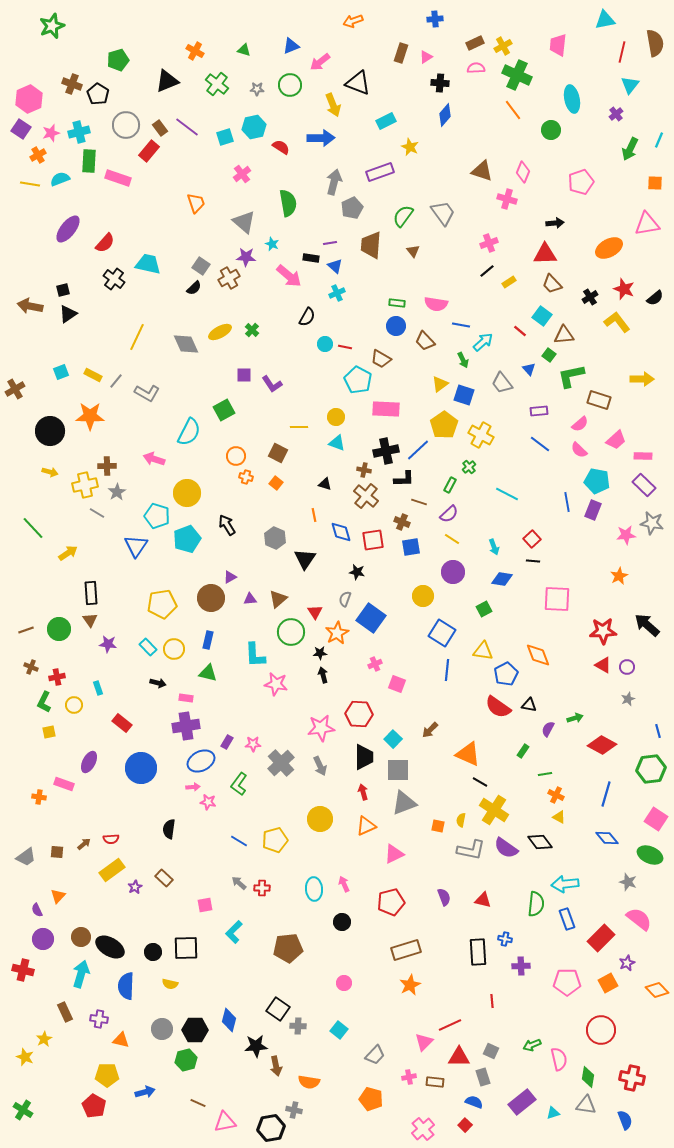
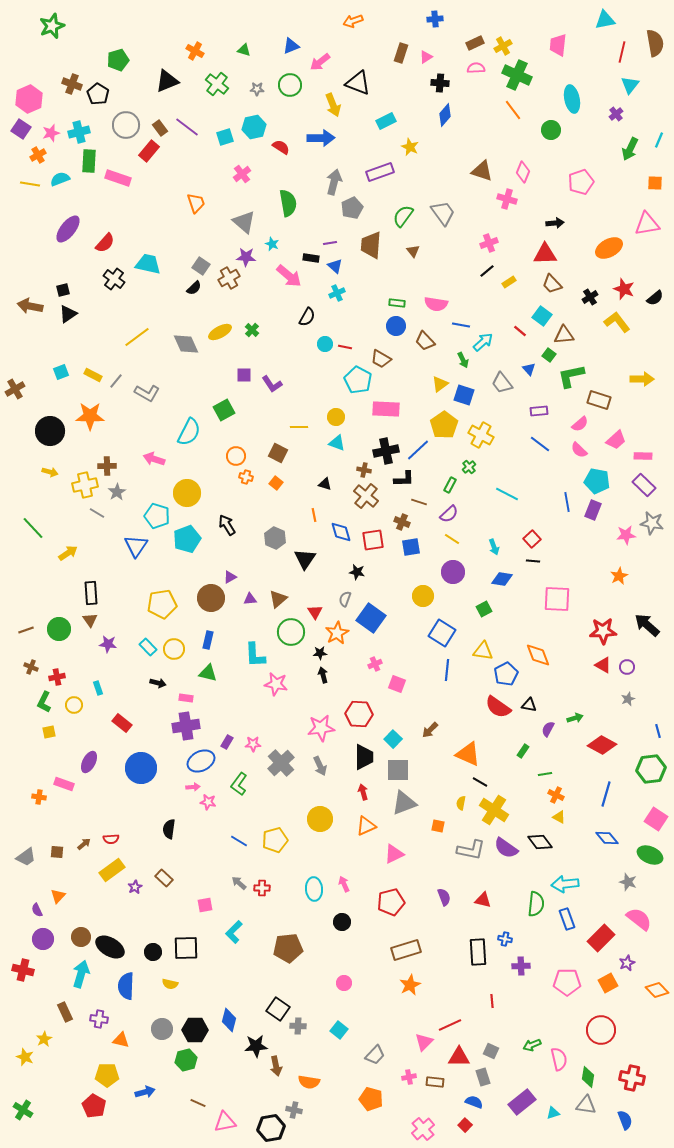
yellow line at (137, 337): rotated 28 degrees clockwise
yellow semicircle at (461, 820): moved 17 px up
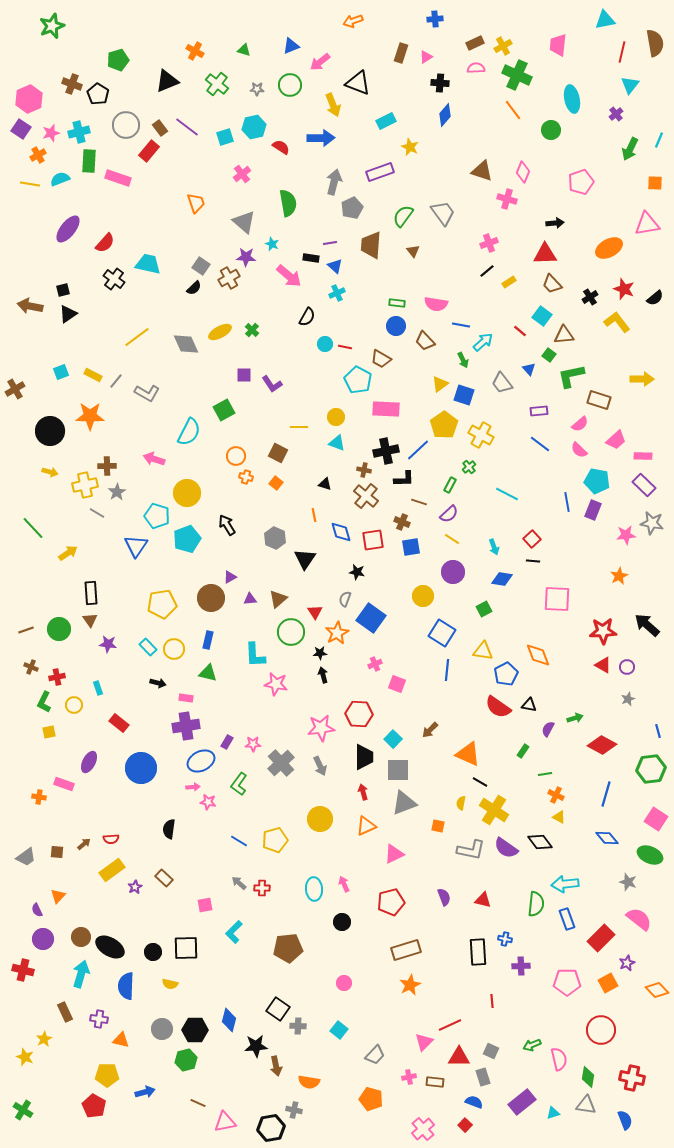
red rectangle at (122, 723): moved 3 px left
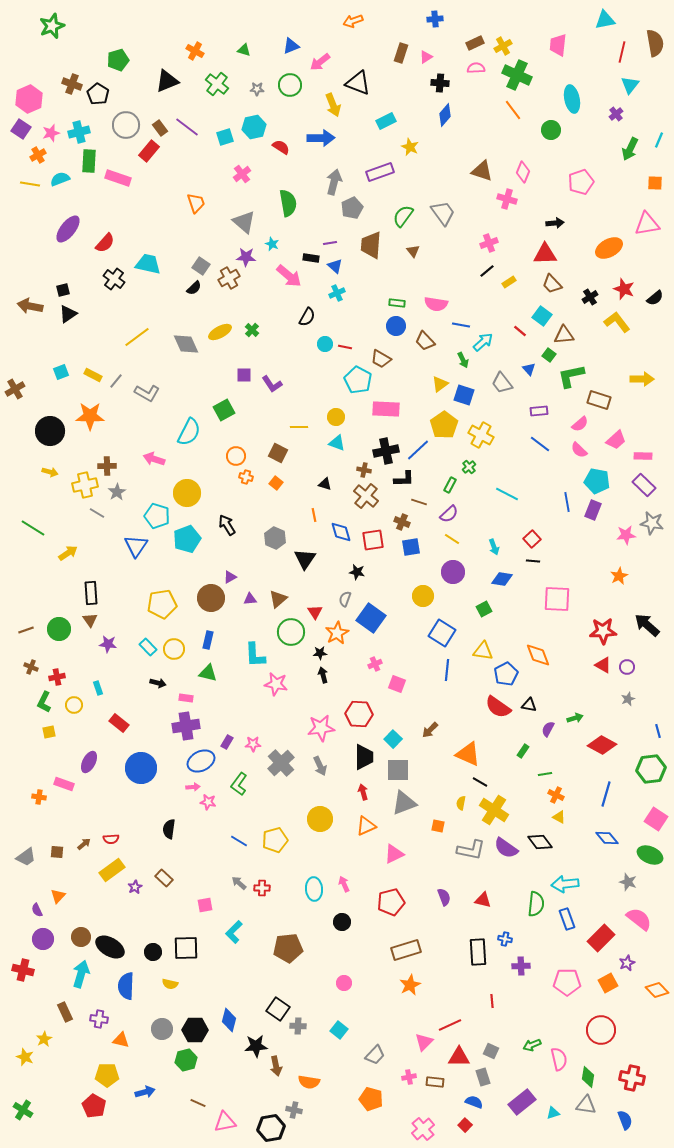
green line at (33, 528): rotated 15 degrees counterclockwise
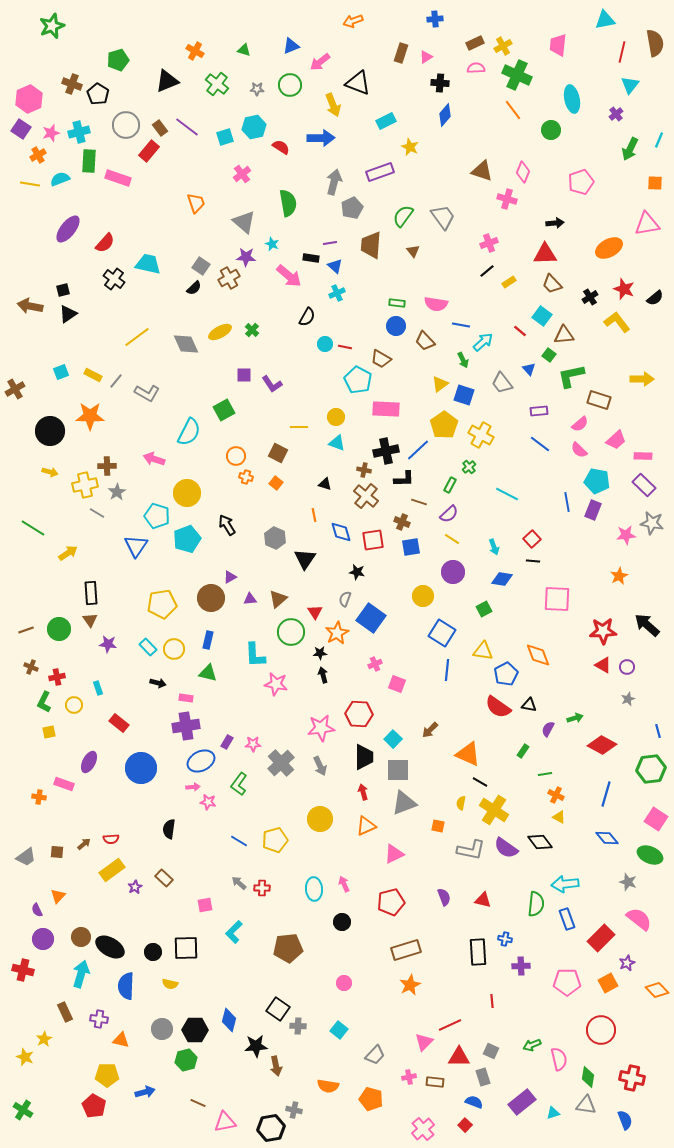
gray trapezoid at (443, 213): moved 4 px down
orange semicircle at (309, 1082): moved 19 px right, 4 px down
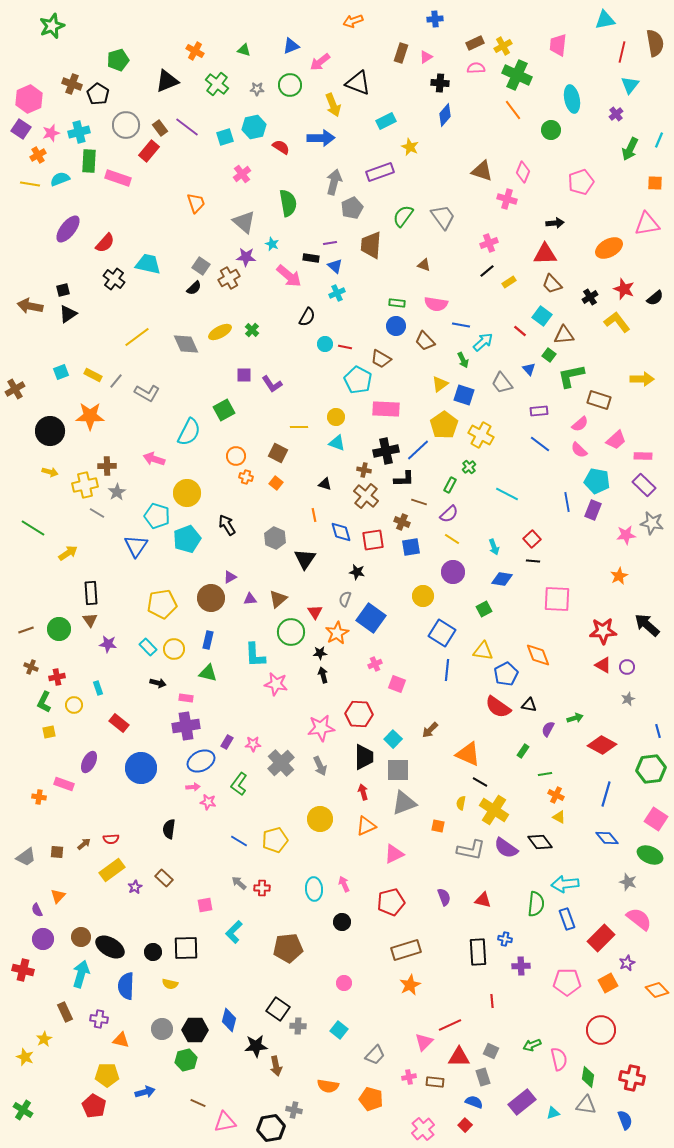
brown triangle at (413, 251): moved 11 px right, 14 px down; rotated 32 degrees counterclockwise
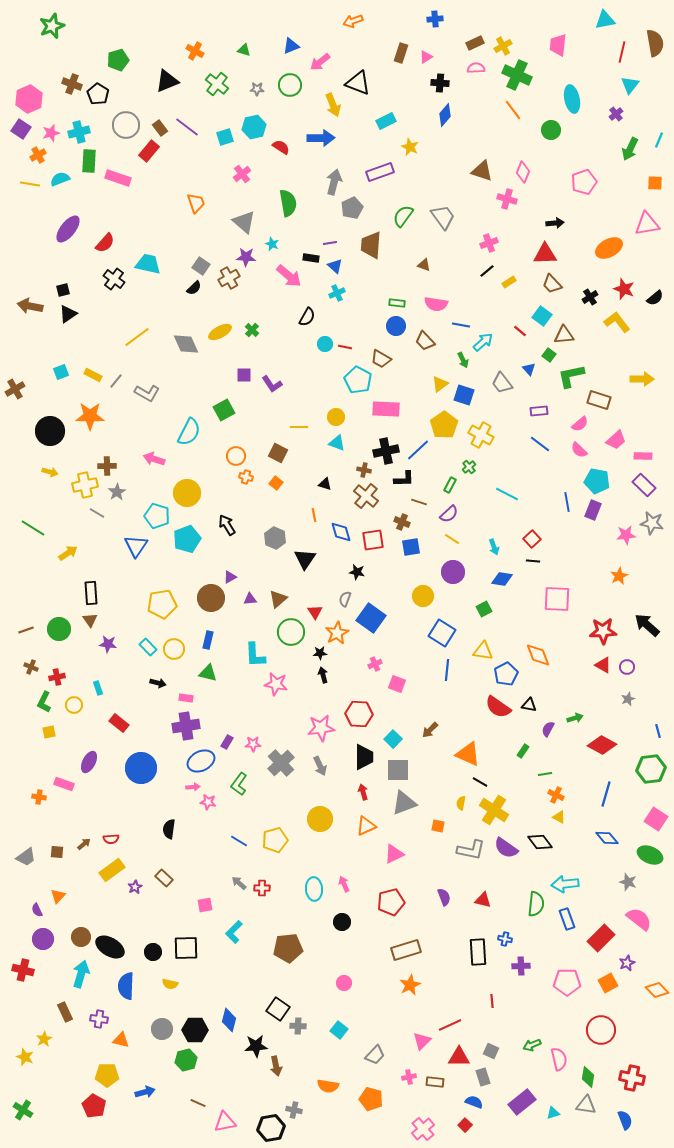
pink pentagon at (581, 182): moved 3 px right
pink triangle at (424, 1042): moved 2 px left, 1 px up
